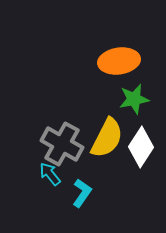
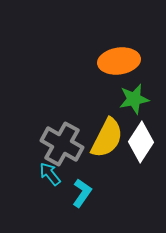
white diamond: moved 5 px up
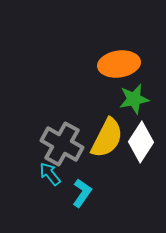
orange ellipse: moved 3 px down
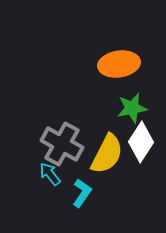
green star: moved 2 px left, 9 px down
yellow semicircle: moved 16 px down
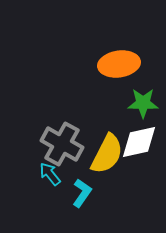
green star: moved 11 px right, 5 px up; rotated 12 degrees clockwise
white diamond: moved 2 px left; rotated 45 degrees clockwise
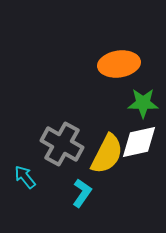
cyan arrow: moved 25 px left, 3 px down
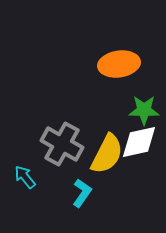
green star: moved 1 px right, 7 px down
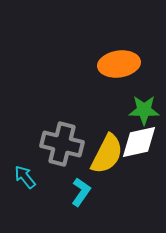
gray cross: rotated 15 degrees counterclockwise
cyan L-shape: moved 1 px left, 1 px up
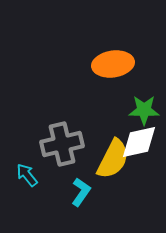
orange ellipse: moved 6 px left
gray cross: rotated 27 degrees counterclockwise
yellow semicircle: moved 6 px right, 5 px down
cyan arrow: moved 2 px right, 2 px up
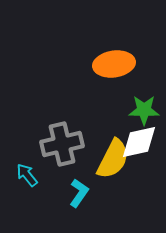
orange ellipse: moved 1 px right
cyan L-shape: moved 2 px left, 1 px down
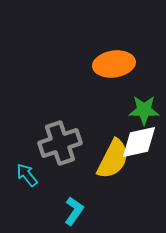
gray cross: moved 2 px left, 1 px up; rotated 6 degrees counterclockwise
cyan L-shape: moved 5 px left, 18 px down
